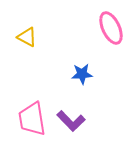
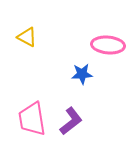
pink ellipse: moved 3 px left, 17 px down; rotated 60 degrees counterclockwise
purple L-shape: rotated 84 degrees counterclockwise
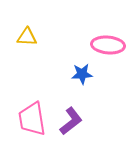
yellow triangle: rotated 25 degrees counterclockwise
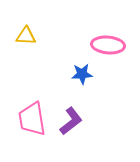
yellow triangle: moved 1 px left, 1 px up
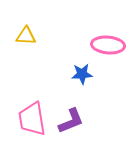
purple L-shape: rotated 16 degrees clockwise
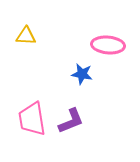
blue star: rotated 15 degrees clockwise
